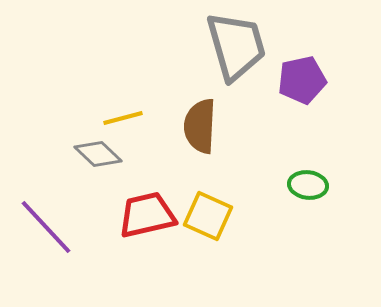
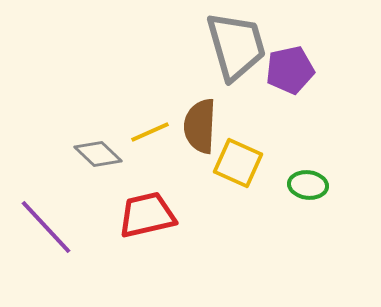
purple pentagon: moved 12 px left, 10 px up
yellow line: moved 27 px right, 14 px down; rotated 9 degrees counterclockwise
yellow square: moved 30 px right, 53 px up
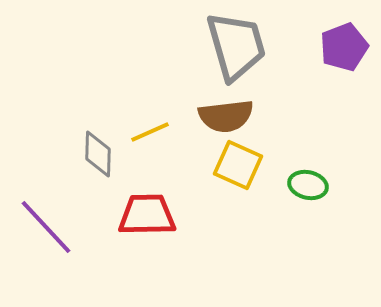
purple pentagon: moved 54 px right, 23 px up; rotated 9 degrees counterclockwise
brown semicircle: moved 26 px right, 10 px up; rotated 100 degrees counterclockwise
gray diamond: rotated 48 degrees clockwise
yellow square: moved 2 px down
green ellipse: rotated 6 degrees clockwise
red trapezoid: rotated 12 degrees clockwise
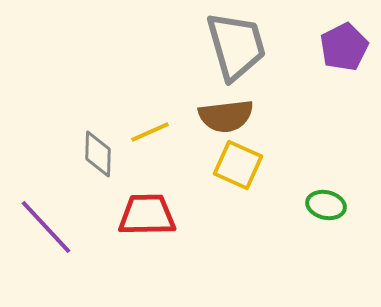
purple pentagon: rotated 6 degrees counterclockwise
green ellipse: moved 18 px right, 20 px down
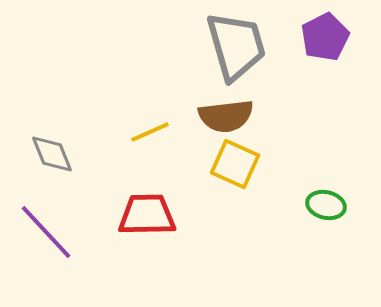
purple pentagon: moved 19 px left, 10 px up
gray diamond: moved 46 px left; rotated 24 degrees counterclockwise
yellow square: moved 3 px left, 1 px up
purple line: moved 5 px down
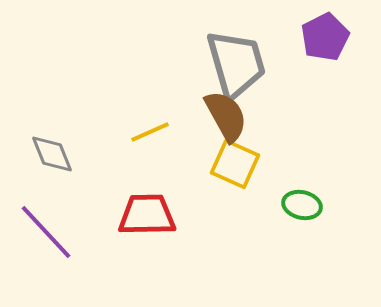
gray trapezoid: moved 18 px down
brown semicircle: rotated 112 degrees counterclockwise
green ellipse: moved 24 px left
